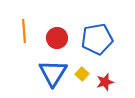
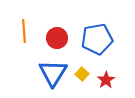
red star: moved 1 px right, 2 px up; rotated 18 degrees counterclockwise
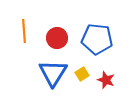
blue pentagon: rotated 16 degrees clockwise
yellow square: rotated 16 degrees clockwise
red star: rotated 18 degrees counterclockwise
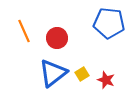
orange line: rotated 20 degrees counterclockwise
blue pentagon: moved 12 px right, 16 px up
blue triangle: rotated 20 degrees clockwise
